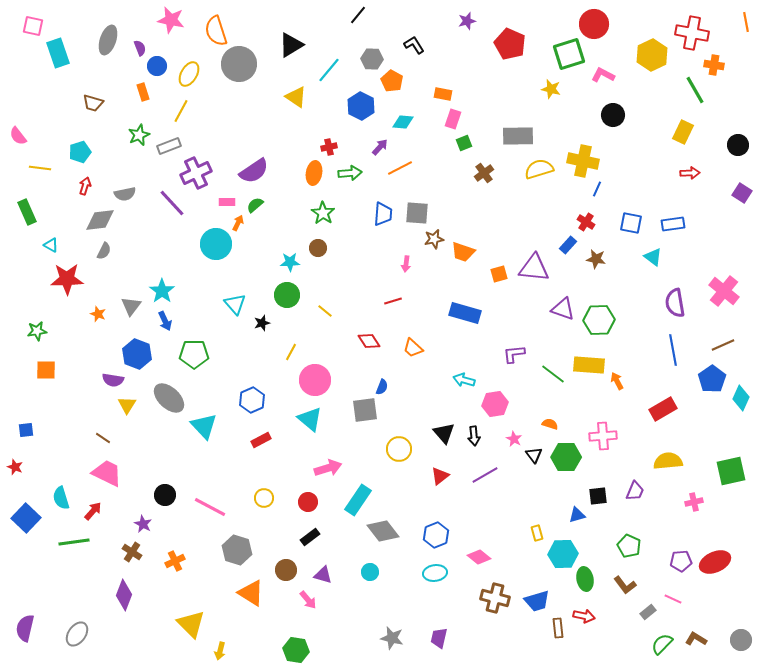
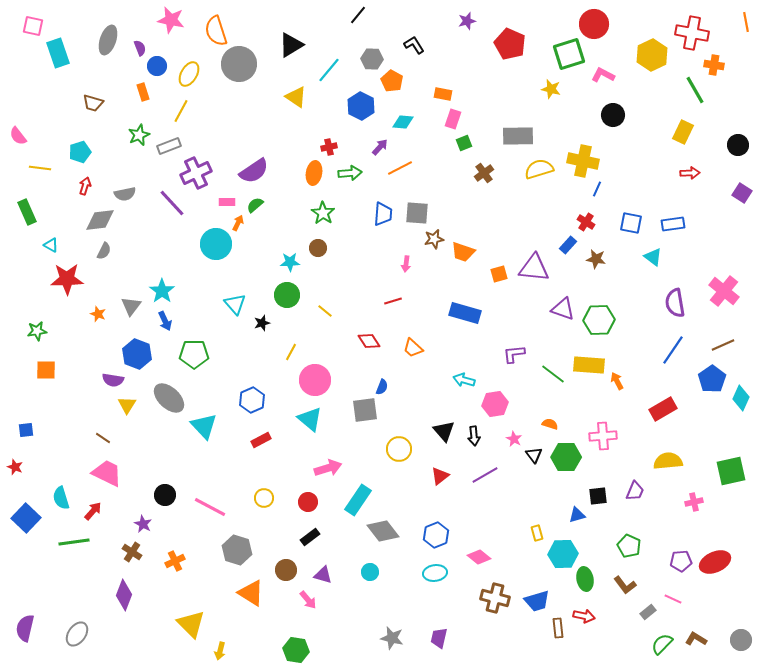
blue line at (673, 350): rotated 44 degrees clockwise
black triangle at (444, 433): moved 2 px up
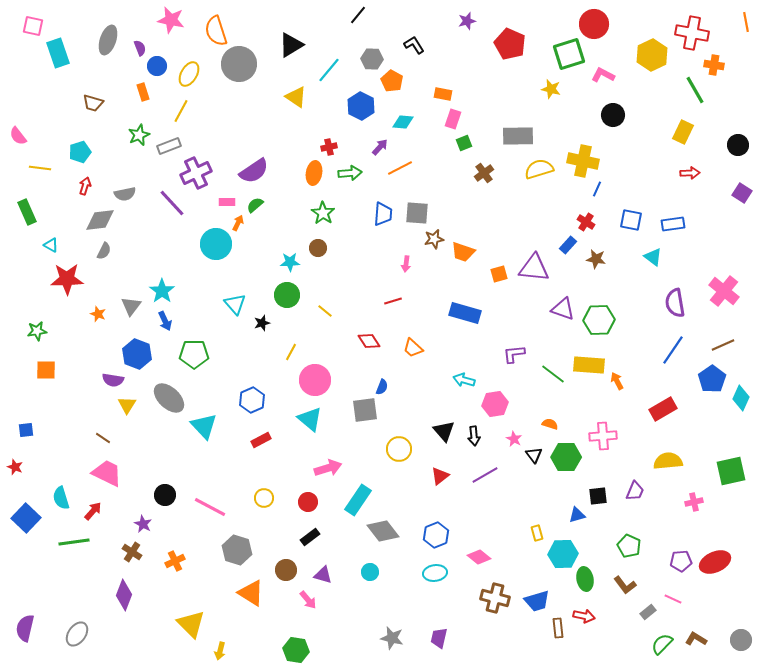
blue square at (631, 223): moved 3 px up
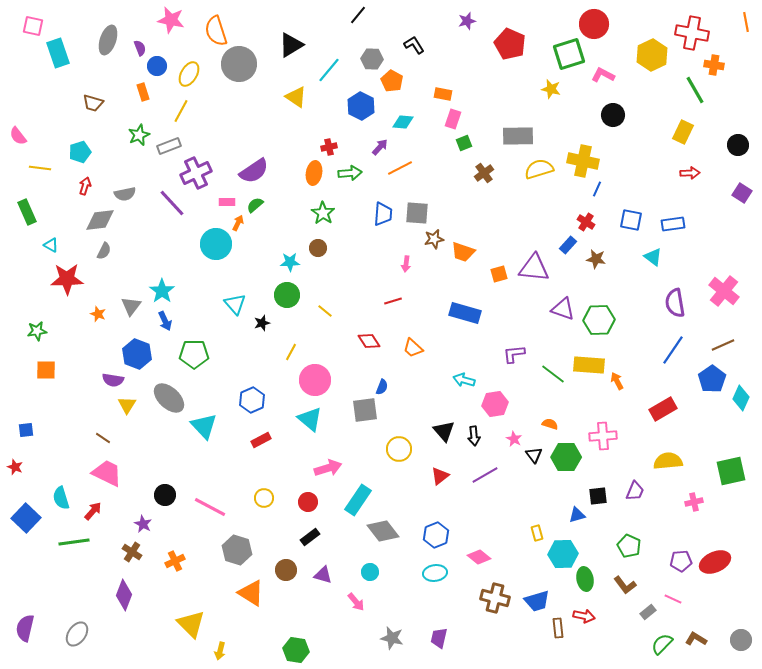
pink arrow at (308, 600): moved 48 px right, 2 px down
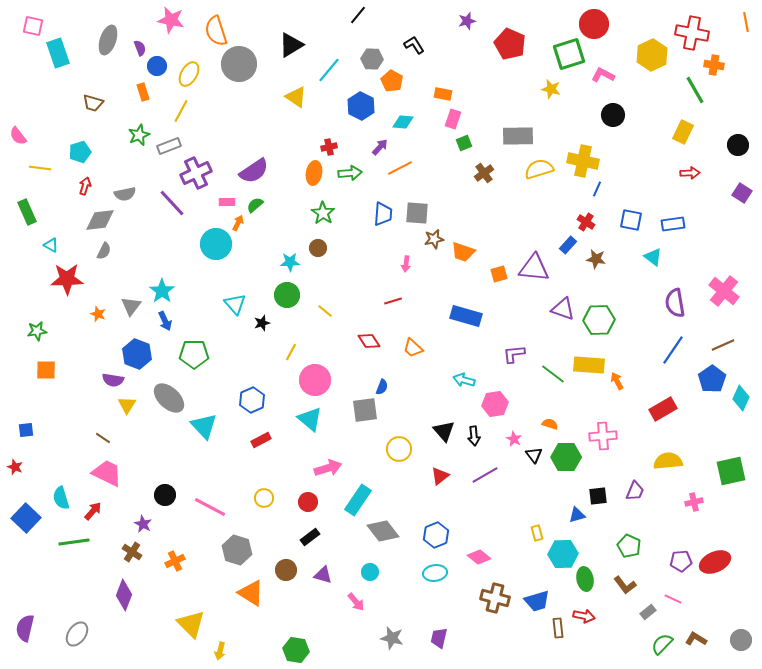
blue rectangle at (465, 313): moved 1 px right, 3 px down
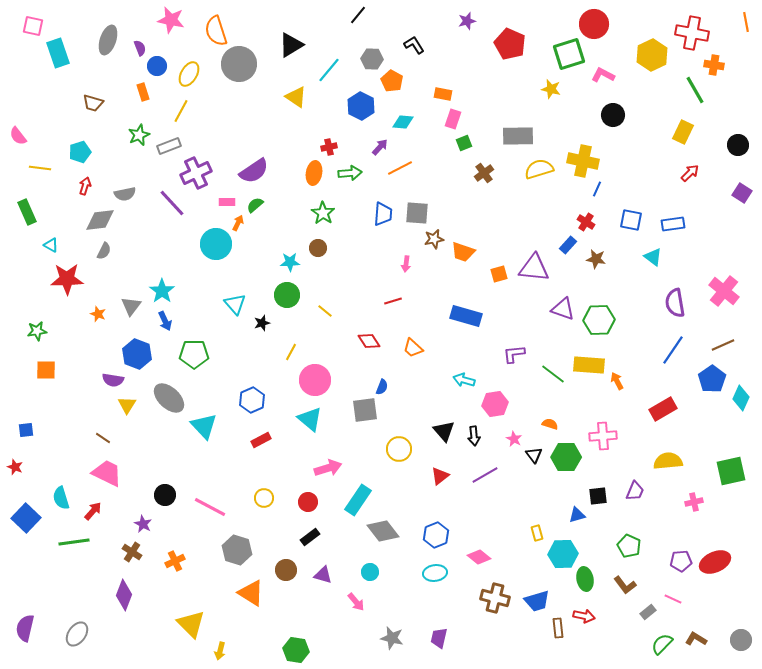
red arrow at (690, 173): rotated 42 degrees counterclockwise
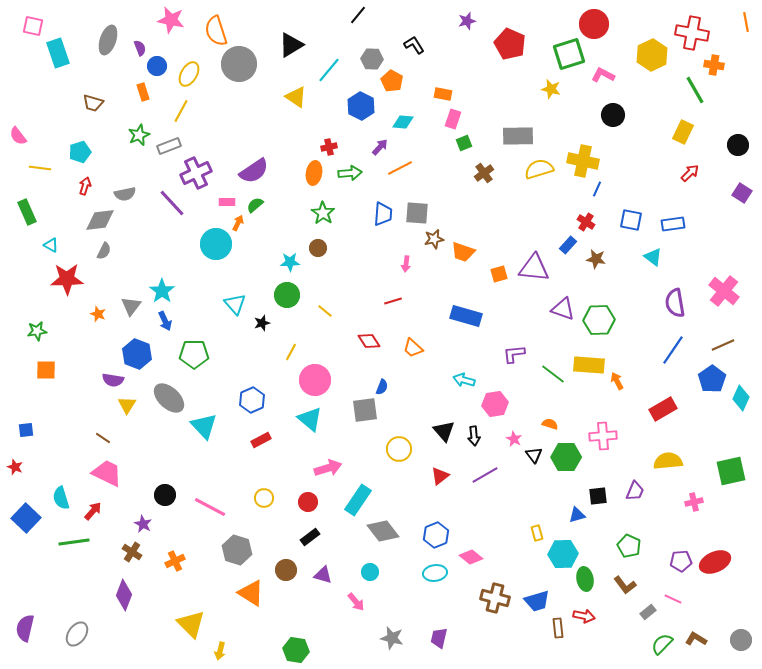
pink diamond at (479, 557): moved 8 px left
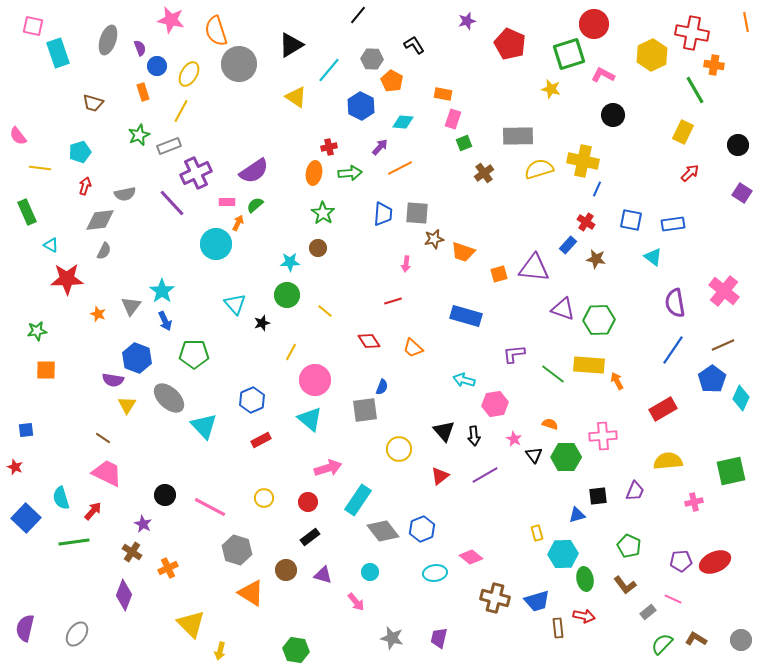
blue hexagon at (137, 354): moved 4 px down
blue hexagon at (436, 535): moved 14 px left, 6 px up
orange cross at (175, 561): moved 7 px left, 7 px down
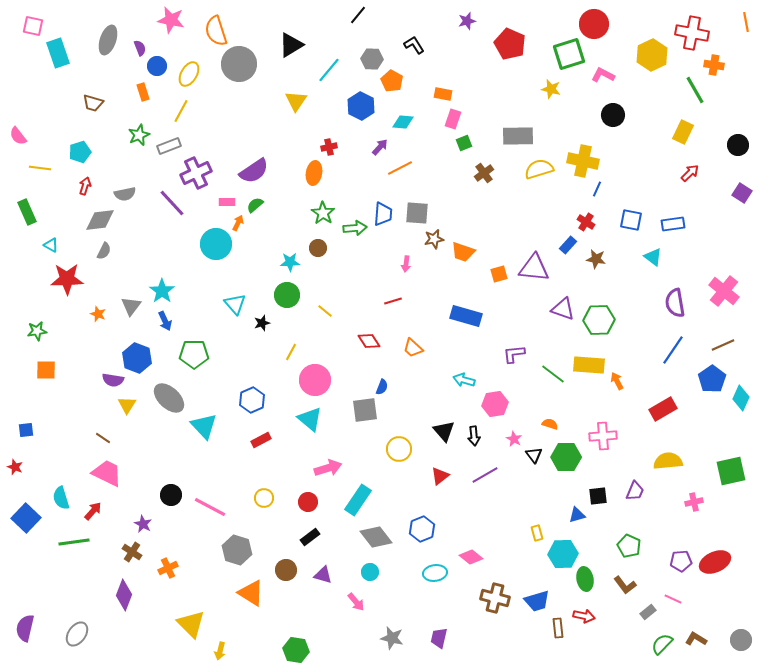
yellow triangle at (296, 97): moved 4 px down; rotated 30 degrees clockwise
green arrow at (350, 173): moved 5 px right, 55 px down
black circle at (165, 495): moved 6 px right
gray diamond at (383, 531): moved 7 px left, 6 px down
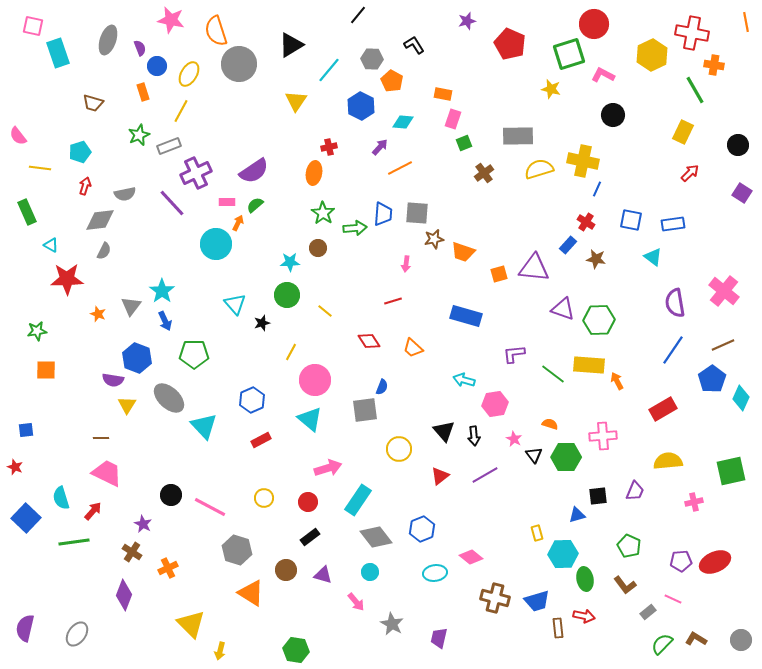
brown line at (103, 438): moved 2 px left; rotated 35 degrees counterclockwise
gray star at (392, 638): moved 14 px up; rotated 15 degrees clockwise
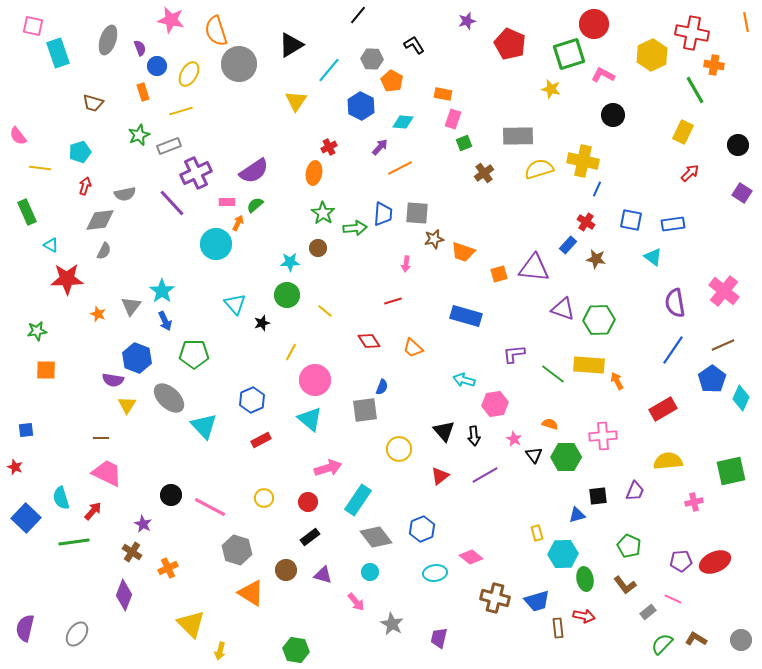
yellow line at (181, 111): rotated 45 degrees clockwise
red cross at (329, 147): rotated 14 degrees counterclockwise
